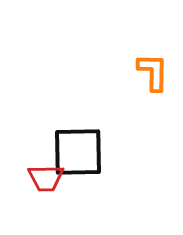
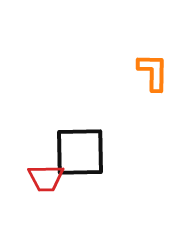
black square: moved 2 px right
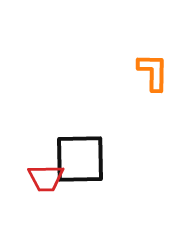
black square: moved 7 px down
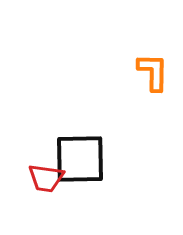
red trapezoid: rotated 9 degrees clockwise
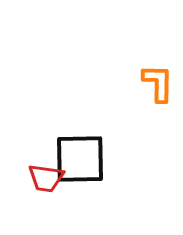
orange L-shape: moved 5 px right, 11 px down
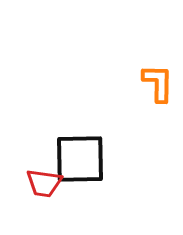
red trapezoid: moved 2 px left, 5 px down
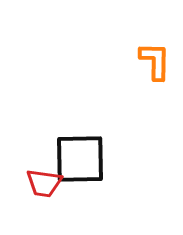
orange L-shape: moved 3 px left, 22 px up
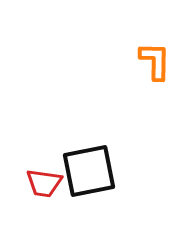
black square: moved 9 px right, 12 px down; rotated 10 degrees counterclockwise
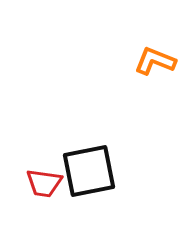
orange L-shape: rotated 69 degrees counterclockwise
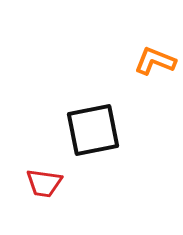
black square: moved 4 px right, 41 px up
